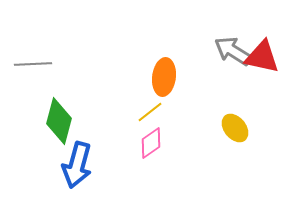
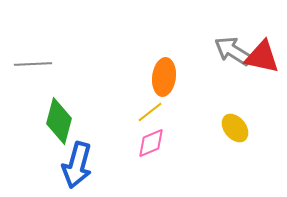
pink diamond: rotated 12 degrees clockwise
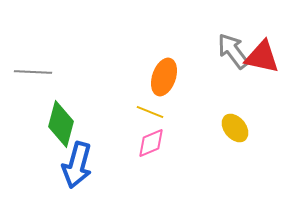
gray arrow: rotated 21 degrees clockwise
gray line: moved 8 px down; rotated 6 degrees clockwise
orange ellipse: rotated 12 degrees clockwise
yellow line: rotated 60 degrees clockwise
green diamond: moved 2 px right, 3 px down
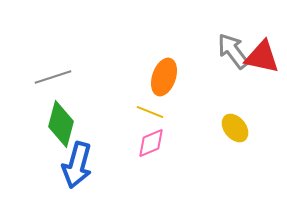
gray line: moved 20 px right, 5 px down; rotated 21 degrees counterclockwise
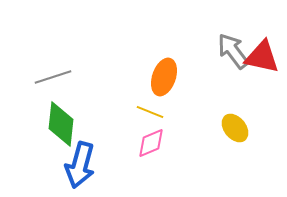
green diamond: rotated 9 degrees counterclockwise
blue arrow: moved 3 px right
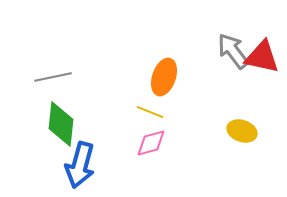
gray line: rotated 6 degrees clockwise
yellow ellipse: moved 7 px right, 3 px down; rotated 32 degrees counterclockwise
pink diamond: rotated 8 degrees clockwise
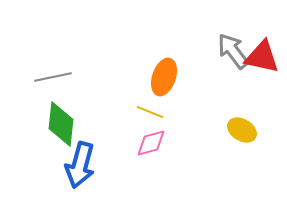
yellow ellipse: moved 1 px up; rotated 12 degrees clockwise
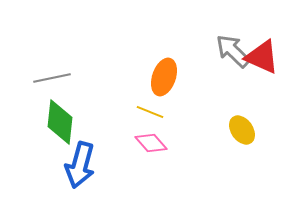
gray arrow: rotated 9 degrees counterclockwise
red triangle: rotated 12 degrees clockwise
gray line: moved 1 px left, 1 px down
green diamond: moved 1 px left, 2 px up
yellow ellipse: rotated 24 degrees clockwise
pink diamond: rotated 64 degrees clockwise
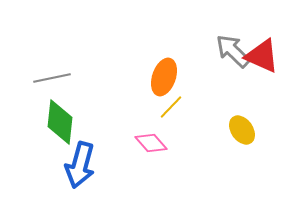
red triangle: moved 1 px up
yellow line: moved 21 px right, 5 px up; rotated 68 degrees counterclockwise
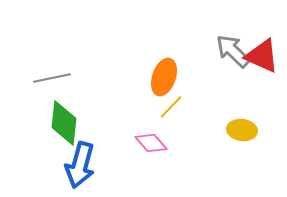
green diamond: moved 4 px right, 1 px down
yellow ellipse: rotated 48 degrees counterclockwise
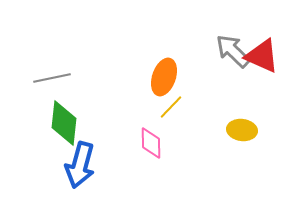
pink diamond: rotated 40 degrees clockwise
